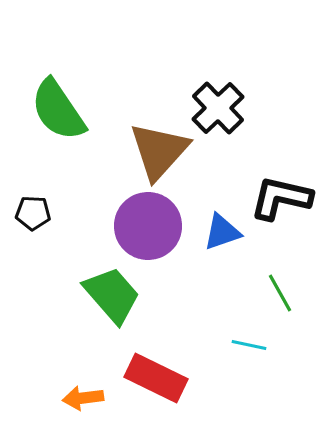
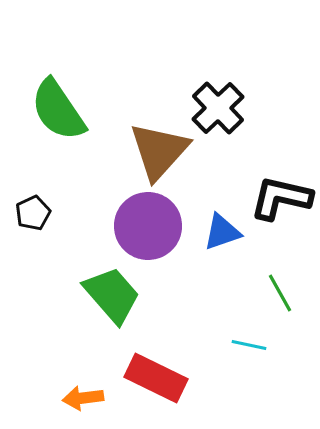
black pentagon: rotated 28 degrees counterclockwise
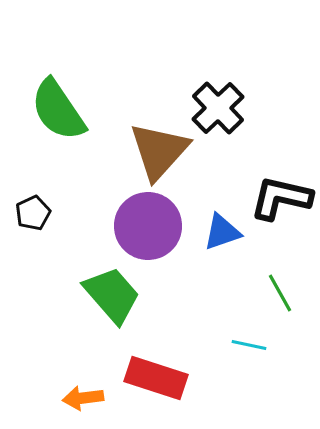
red rectangle: rotated 8 degrees counterclockwise
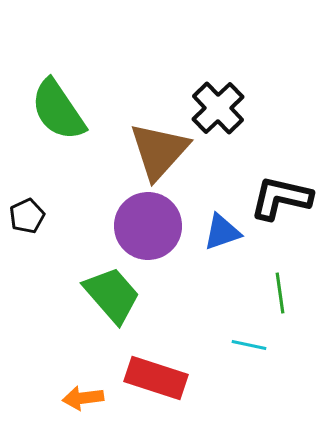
black pentagon: moved 6 px left, 3 px down
green line: rotated 21 degrees clockwise
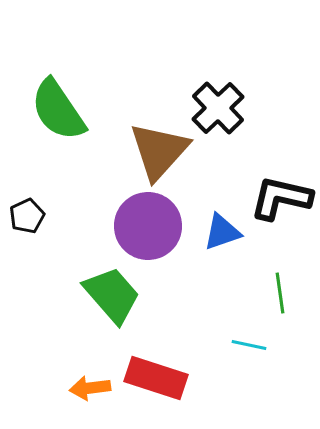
orange arrow: moved 7 px right, 10 px up
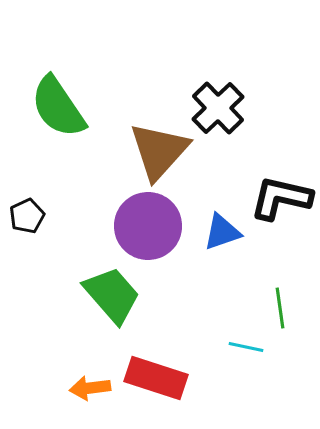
green semicircle: moved 3 px up
green line: moved 15 px down
cyan line: moved 3 px left, 2 px down
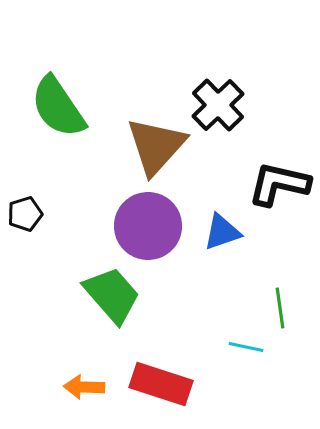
black cross: moved 3 px up
brown triangle: moved 3 px left, 5 px up
black L-shape: moved 2 px left, 14 px up
black pentagon: moved 2 px left, 2 px up; rotated 8 degrees clockwise
red rectangle: moved 5 px right, 6 px down
orange arrow: moved 6 px left, 1 px up; rotated 9 degrees clockwise
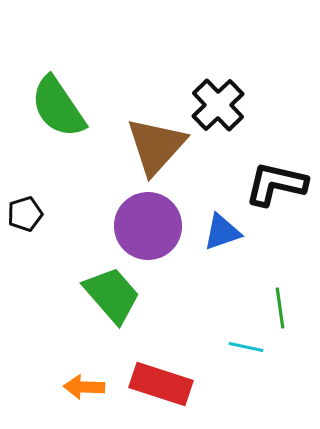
black L-shape: moved 3 px left
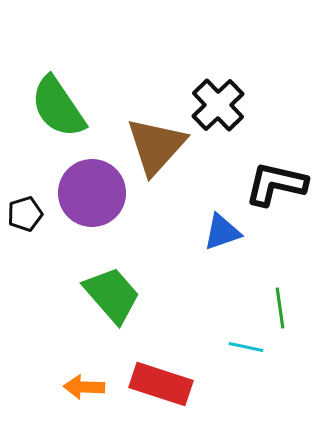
purple circle: moved 56 px left, 33 px up
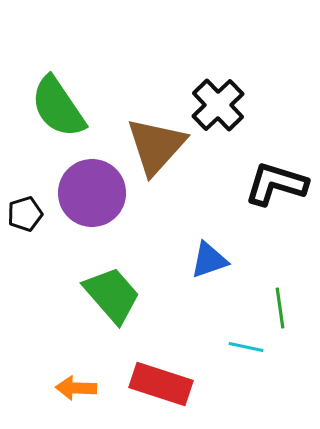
black L-shape: rotated 4 degrees clockwise
blue triangle: moved 13 px left, 28 px down
orange arrow: moved 8 px left, 1 px down
